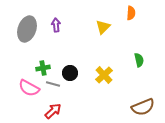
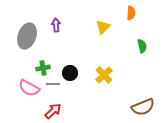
gray ellipse: moved 7 px down
green semicircle: moved 3 px right, 14 px up
gray line: rotated 16 degrees counterclockwise
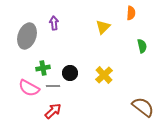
purple arrow: moved 2 px left, 2 px up
gray line: moved 2 px down
brown semicircle: rotated 120 degrees counterclockwise
